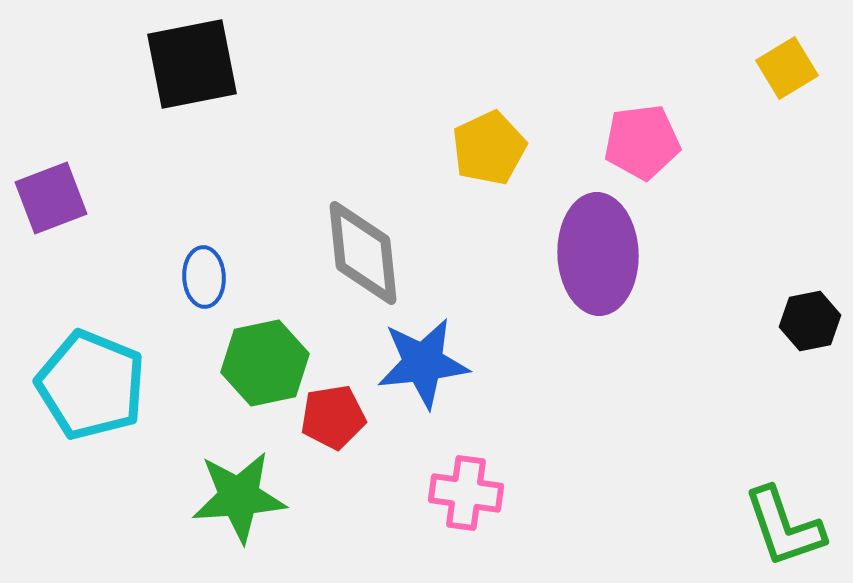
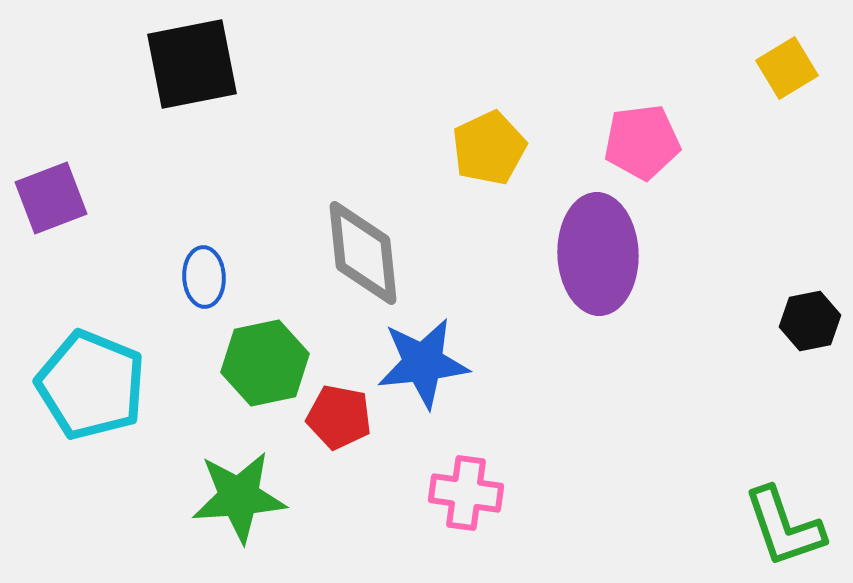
red pentagon: moved 6 px right; rotated 20 degrees clockwise
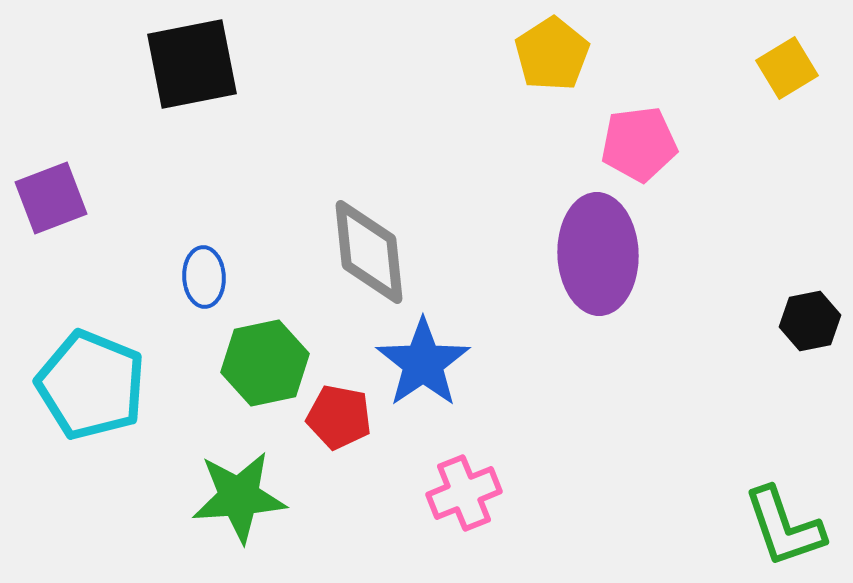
pink pentagon: moved 3 px left, 2 px down
yellow pentagon: moved 63 px right, 94 px up; rotated 8 degrees counterclockwise
gray diamond: moved 6 px right, 1 px up
blue star: rotated 28 degrees counterclockwise
pink cross: moved 2 px left; rotated 30 degrees counterclockwise
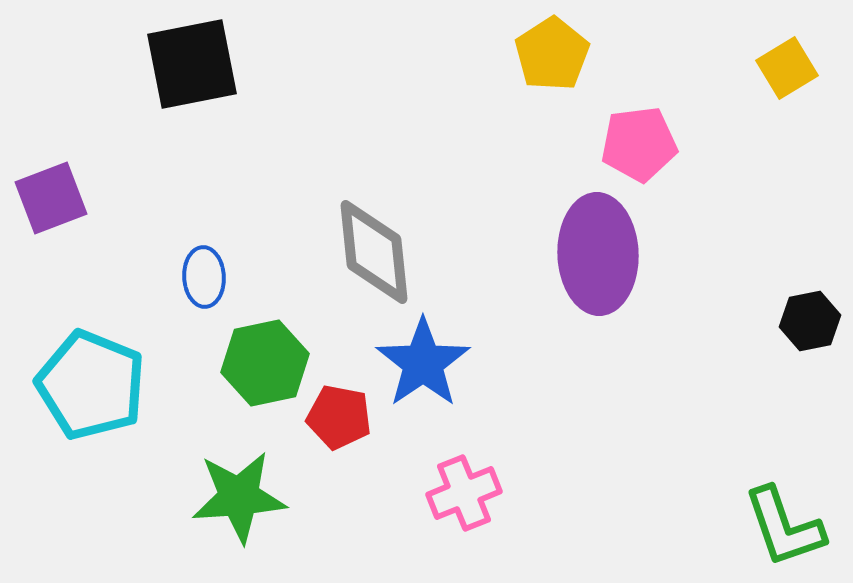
gray diamond: moved 5 px right
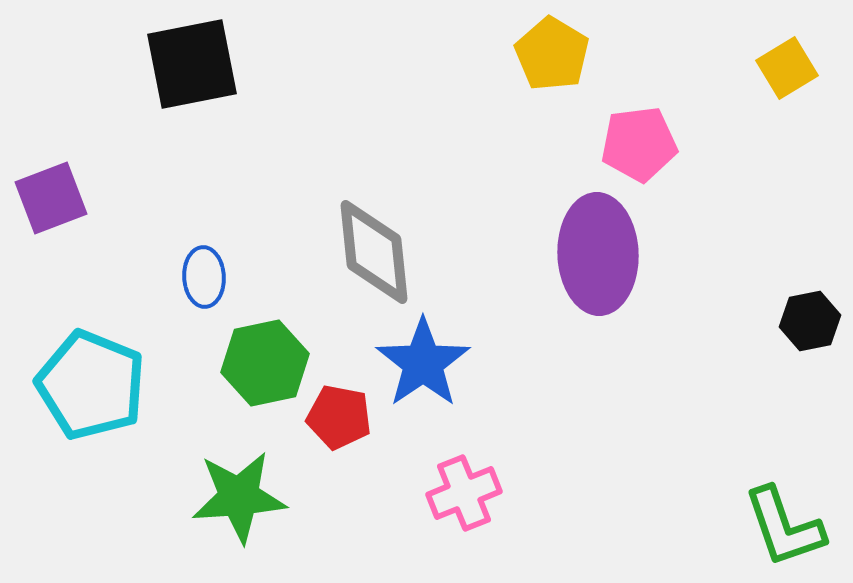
yellow pentagon: rotated 8 degrees counterclockwise
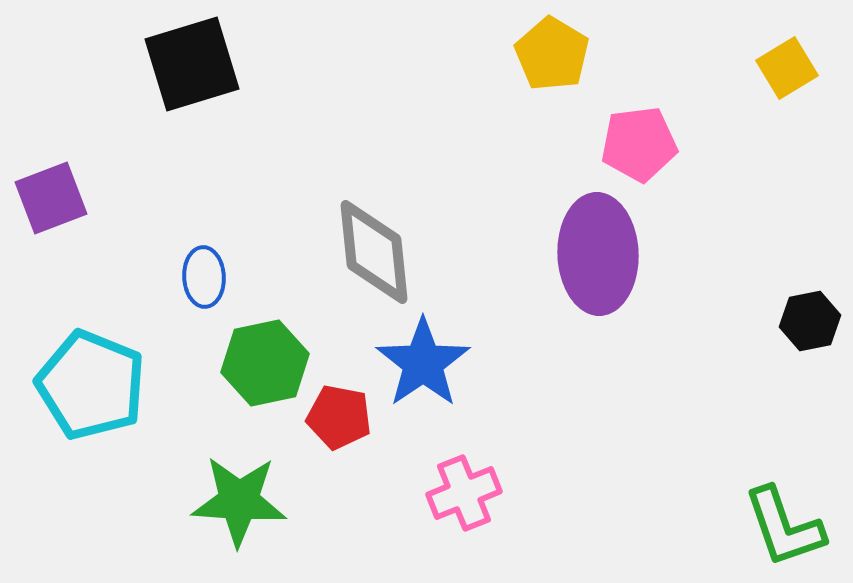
black square: rotated 6 degrees counterclockwise
green star: moved 4 px down; rotated 8 degrees clockwise
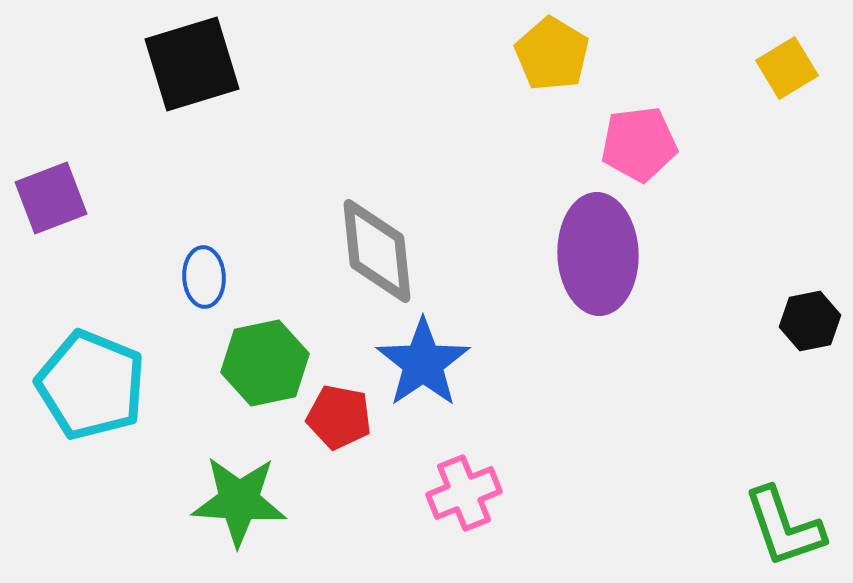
gray diamond: moved 3 px right, 1 px up
